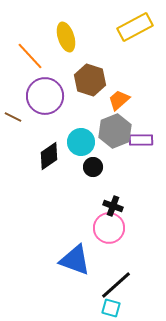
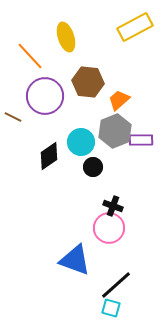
brown hexagon: moved 2 px left, 2 px down; rotated 12 degrees counterclockwise
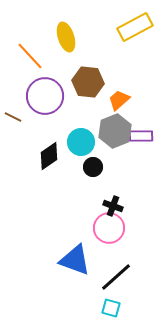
purple rectangle: moved 4 px up
black line: moved 8 px up
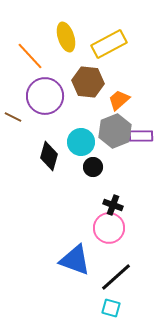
yellow rectangle: moved 26 px left, 17 px down
black diamond: rotated 40 degrees counterclockwise
black cross: moved 1 px up
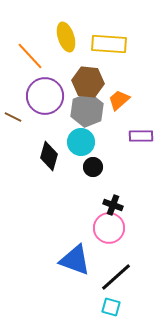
yellow rectangle: rotated 32 degrees clockwise
gray hexagon: moved 28 px left, 21 px up
cyan square: moved 1 px up
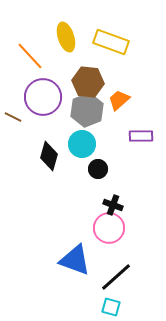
yellow rectangle: moved 2 px right, 2 px up; rotated 16 degrees clockwise
purple circle: moved 2 px left, 1 px down
cyan circle: moved 1 px right, 2 px down
black circle: moved 5 px right, 2 px down
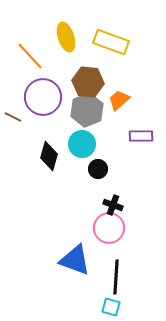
black line: rotated 44 degrees counterclockwise
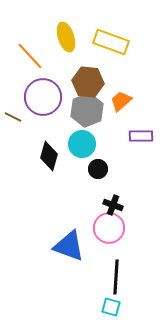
orange trapezoid: moved 2 px right, 1 px down
blue triangle: moved 6 px left, 14 px up
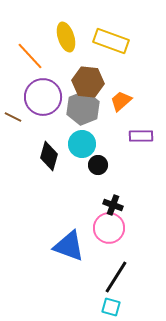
yellow rectangle: moved 1 px up
gray hexagon: moved 4 px left, 2 px up
black circle: moved 4 px up
black line: rotated 28 degrees clockwise
